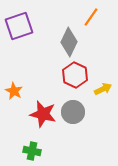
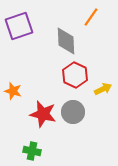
gray diamond: moved 3 px left, 1 px up; rotated 28 degrees counterclockwise
orange star: moved 1 px left; rotated 12 degrees counterclockwise
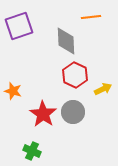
orange line: rotated 48 degrees clockwise
red star: rotated 20 degrees clockwise
green cross: rotated 12 degrees clockwise
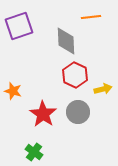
yellow arrow: rotated 12 degrees clockwise
gray circle: moved 5 px right
green cross: moved 2 px right, 1 px down; rotated 12 degrees clockwise
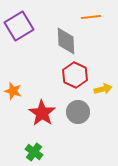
purple square: rotated 12 degrees counterclockwise
red star: moved 1 px left, 1 px up
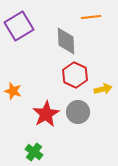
red star: moved 4 px right, 1 px down; rotated 8 degrees clockwise
